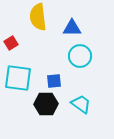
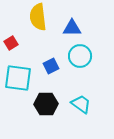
blue square: moved 3 px left, 15 px up; rotated 21 degrees counterclockwise
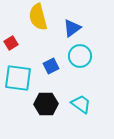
yellow semicircle: rotated 8 degrees counterclockwise
blue triangle: rotated 36 degrees counterclockwise
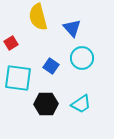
blue triangle: rotated 36 degrees counterclockwise
cyan circle: moved 2 px right, 2 px down
blue square: rotated 28 degrees counterclockwise
cyan trapezoid: rotated 110 degrees clockwise
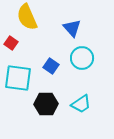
yellow semicircle: moved 11 px left; rotated 8 degrees counterclockwise
red square: rotated 24 degrees counterclockwise
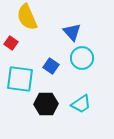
blue triangle: moved 4 px down
cyan square: moved 2 px right, 1 px down
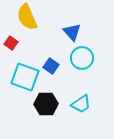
cyan square: moved 5 px right, 2 px up; rotated 12 degrees clockwise
